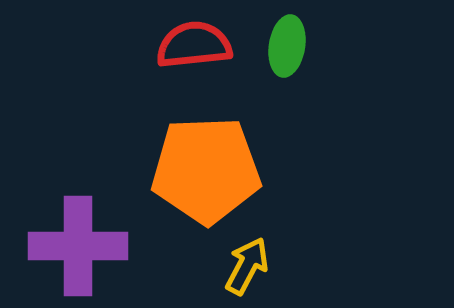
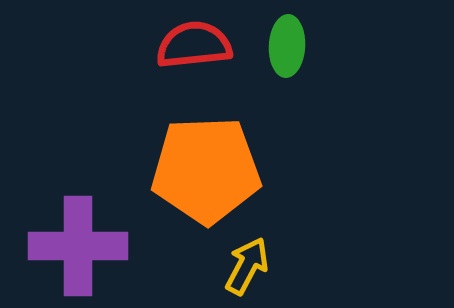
green ellipse: rotated 6 degrees counterclockwise
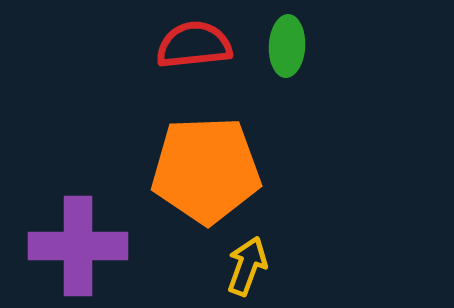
yellow arrow: rotated 8 degrees counterclockwise
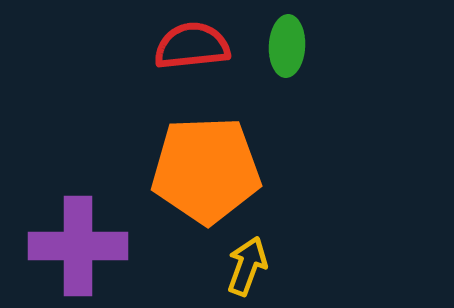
red semicircle: moved 2 px left, 1 px down
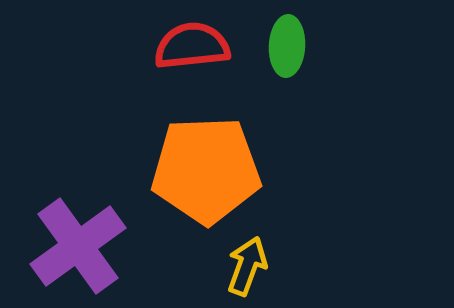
purple cross: rotated 36 degrees counterclockwise
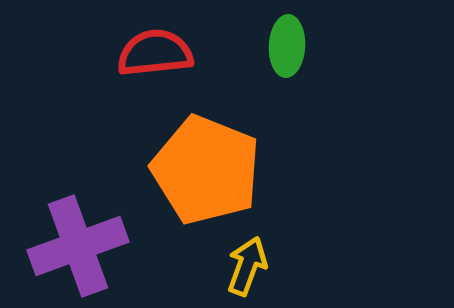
red semicircle: moved 37 px left, 7 px down
orange pentagon: rotated 24 degrees clockwise
purple cross: rotated 16 degrees clockwise
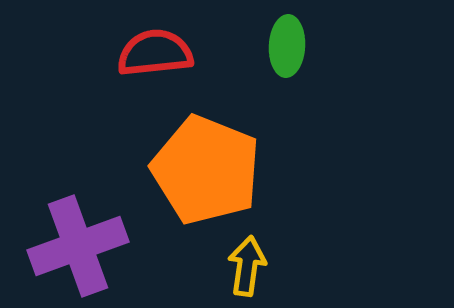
yellow arrow: rotated 12 degrees counterclockwise
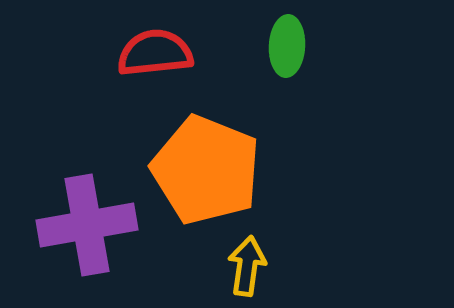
purple cross: moved 9 px right, 21 px up; rotated 10 degrees clockwise
